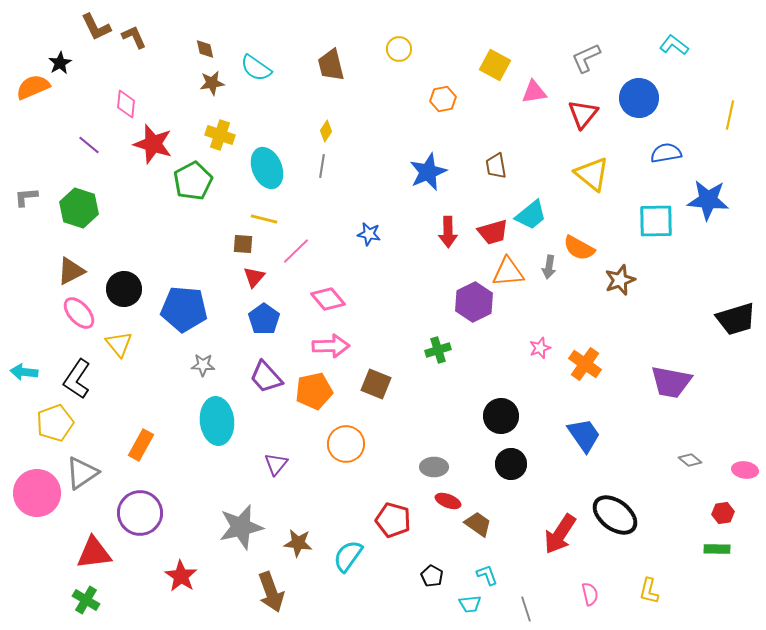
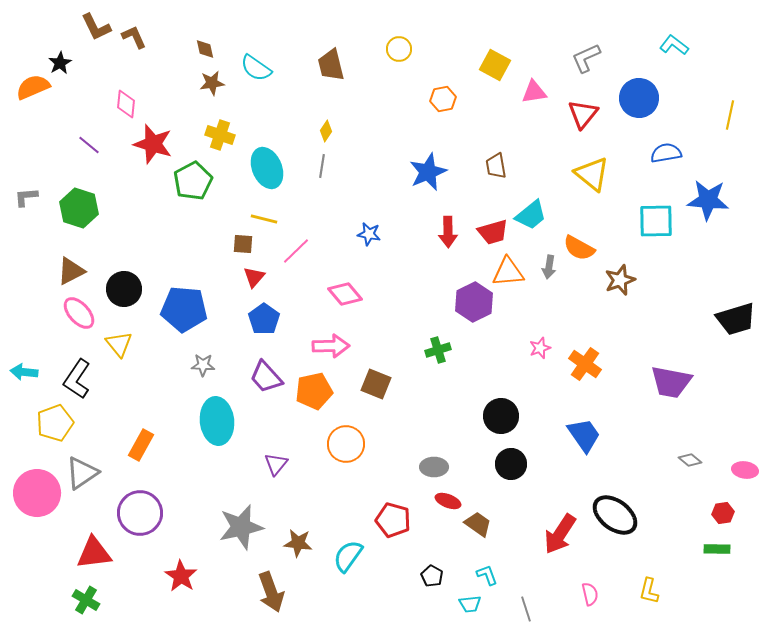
pink diamond at (328, 299): moved 17 px right, 5 px up
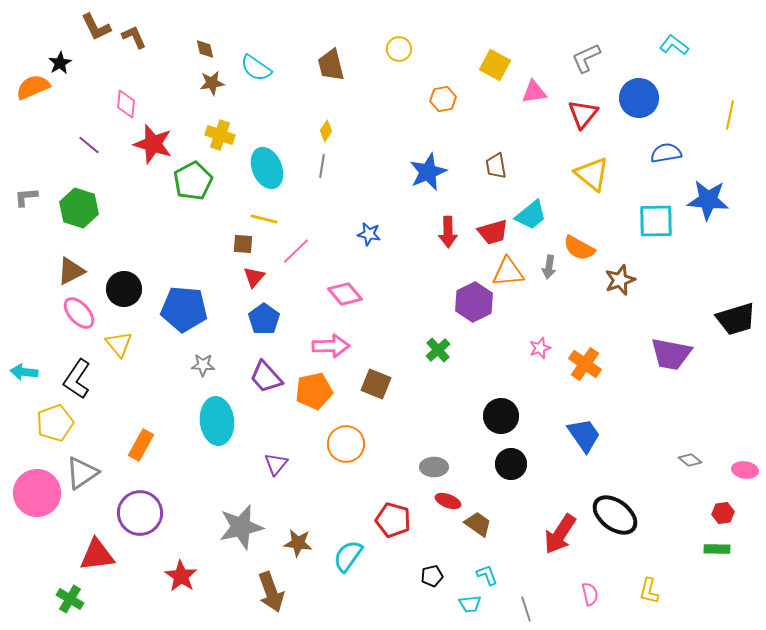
green cross at (438, 350): rotated 25 degrees counterclockwise
purple trapezoid at (671, 382): moved 28 px up
red triangle at (94, 553): moved 3 px right, 2 px down
black pentagon at (432, 576): rotated 30 degrees clockwise
green cross at (86, 600): moved 16 px left, 1 px up
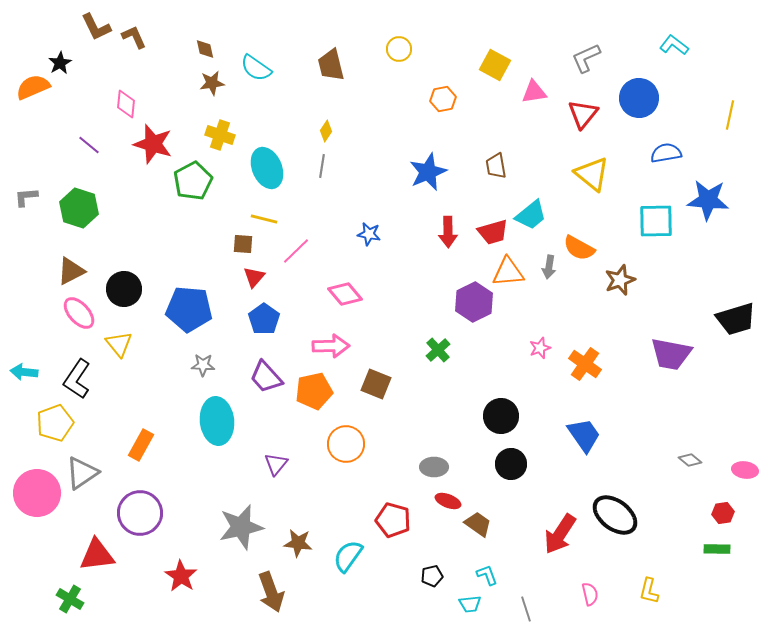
blue pentagon at (184, 309): moved 5 px right
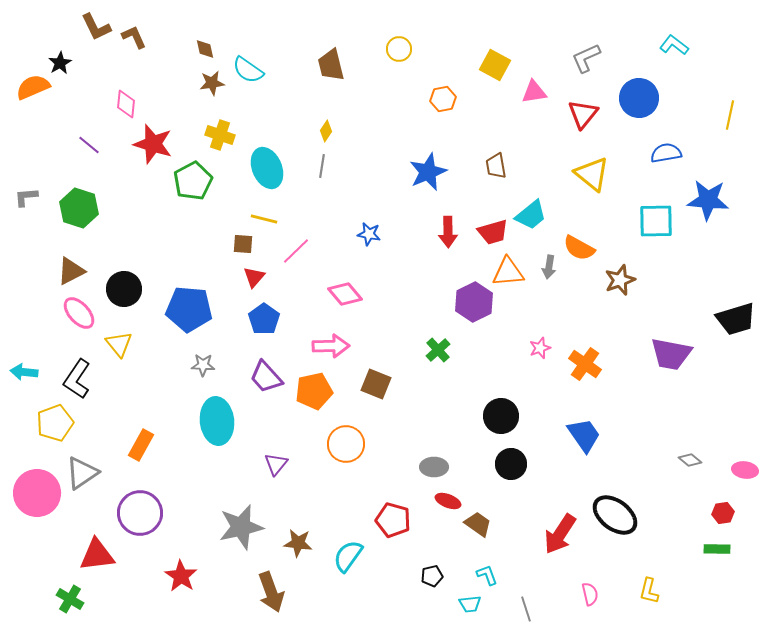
cyan semicircle at (256, 68): moved 8 px left, 2 px down
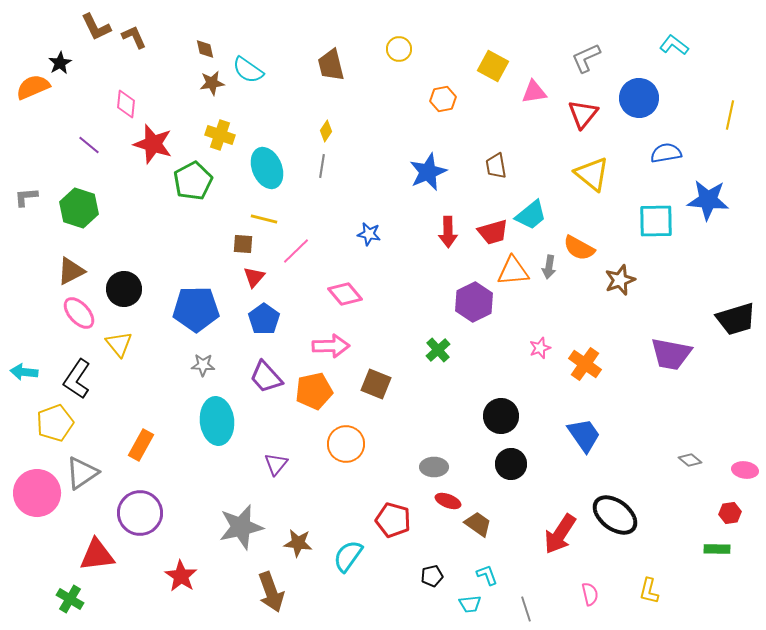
yellow square at (495, 65): moved 2 px left, 1 px down
orange triangle at (508, 272): moved 5 px right, 1 px up
blue pentagon at (189, 309): moved 7 px right; rotated 6 degrees counterclockwise
red hexagon at (723, 513): moved 7 px right
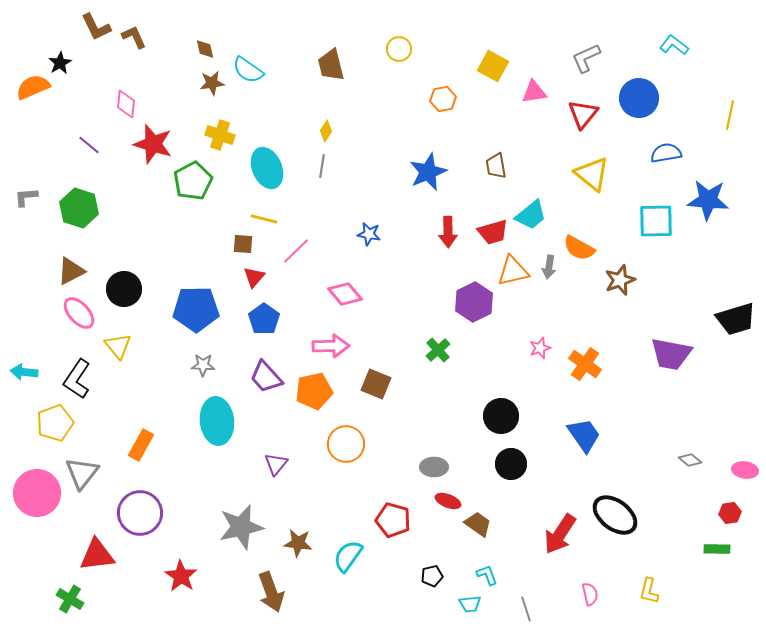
orange triangle at (513, 271): rotated 8 degrees counterclockwise
yellow triangle at (119, 344): moved 1 px left, 2 px down
gray triangle at (82, 473): rotated 18 degrees counterclockwise
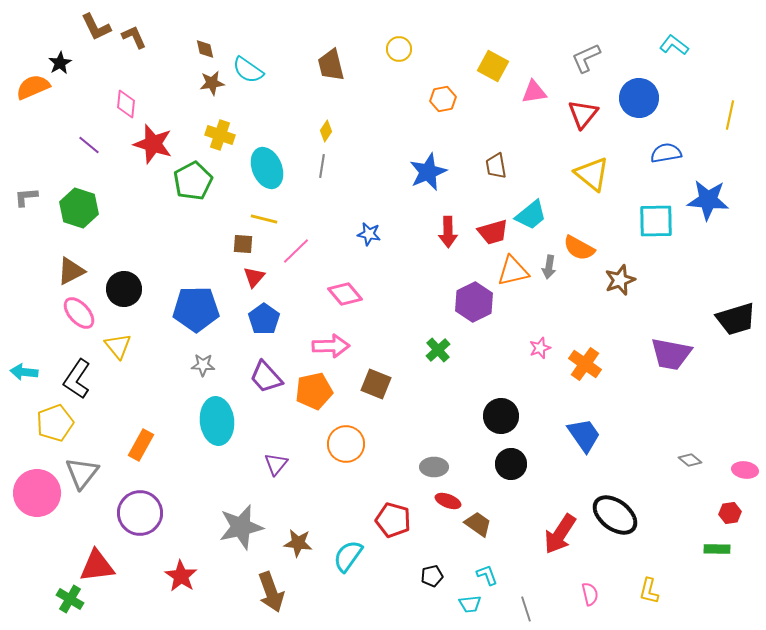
red triangle at (97, 555): moved 11 px down
